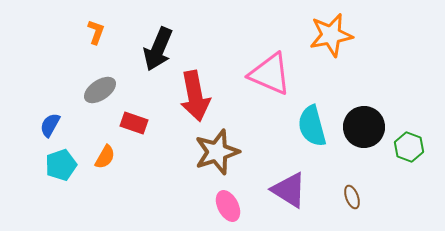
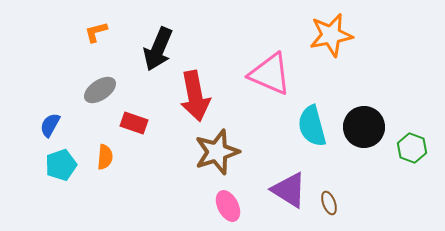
orange L-shape: rotated 125 degrees counterclockwise
green hexagon: moved 3 px right, 1 px down
orange semicircle: rotated 25 degrees counterclockwise
brown ellipse: moved 23 px left, 6 px down
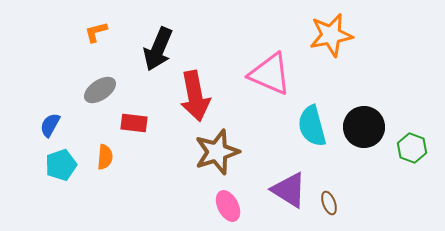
red rectangle: rotated 12 degrees counterclockwise
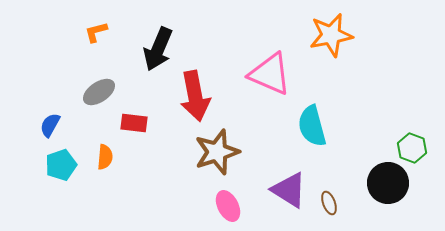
gray ellipse: moved 1 px left, 2 px down
black circle: moved 24 px right, 56 px down
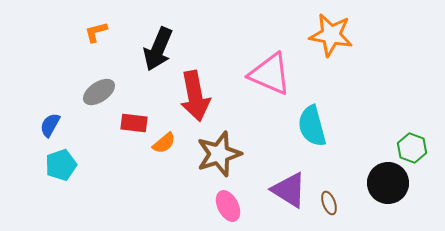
orange star: rotated 21 degrees clockwise
brown star: moved 2 px right, 2 px down
orange semicircle: moved 59 px right, 14 px up; rotated 45 degrees clockwise
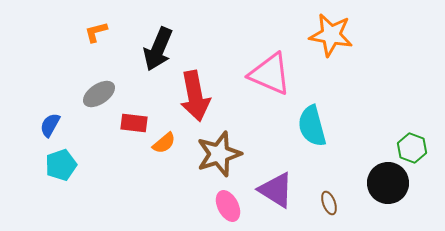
gray ellipse: moved 2 px down
purple triangle: moved 13 px left
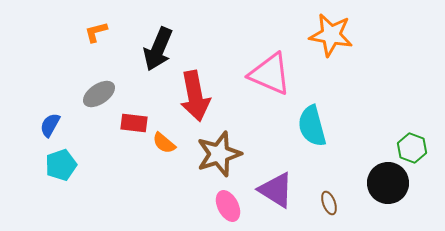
orange semicircle: rotated 80 degrees clockwise
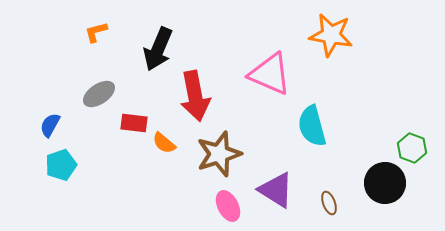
black circle: moved 3 px left
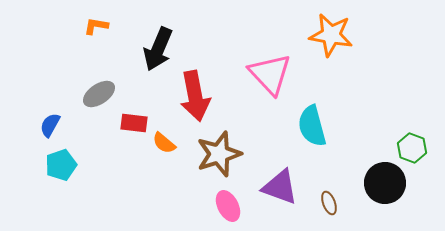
orange L-shape: moved 6 px up; rotated 25 degrees clockwise
pink triangle: rotated 24 degrees clockwise
purple triangle: moved 4 px right, 3 px up; rotated 12 degrees counterclockwise
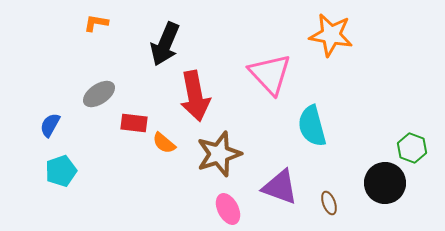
orange L-shape: moved 3 px up
black arrow: moved 7 px right, 5 px up
cyan pentagon: moved 6 px down
pink ellipse: moved 3 px down
